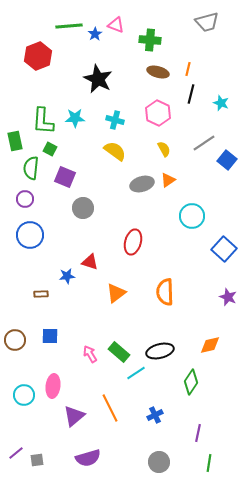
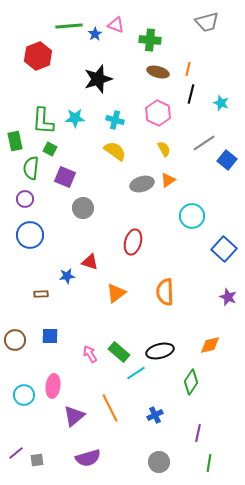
black star at (98, 79): rotated 28 degrees clockwise
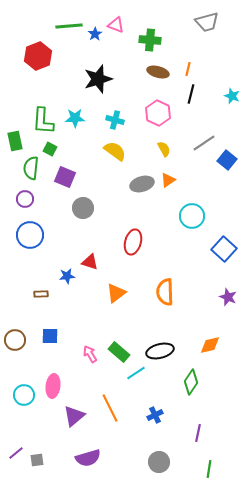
cyan star at (221, 103): moved 11 px right, 7 px up
green line at (209, 463): moved 6 px down
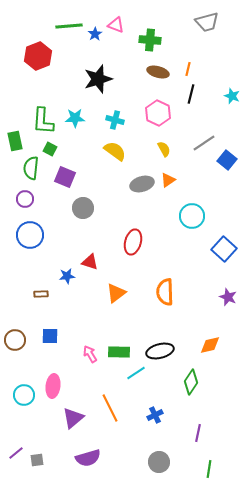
green rectangle at (119, 352): rotated 40 degrees counterclockwise
purple triangle at (74, 416): moved 1 px left, 2 px down
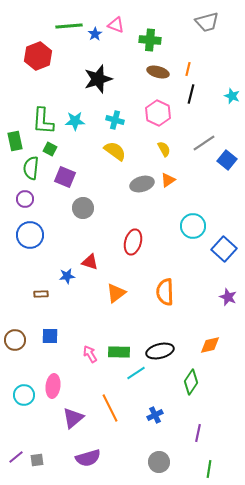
cyan star at (75, 118): moved 3 px down
cyan circle at (192, 216): moved 1 px right, 10 px down
purple line at (16, 453): moved 4 px down
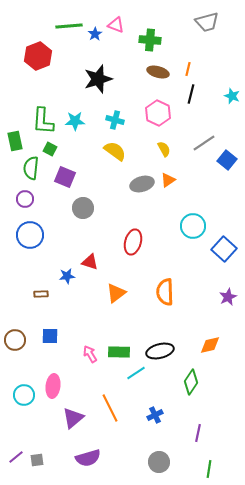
purple star at (228, 297): rotated 24 degrees clockwise
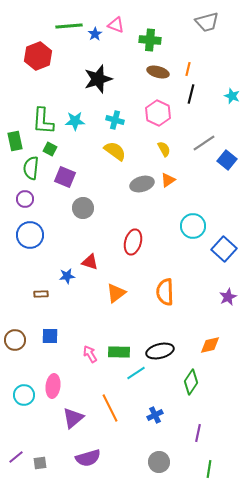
gray square at (37, 460): moved 3 px right, 3 px down
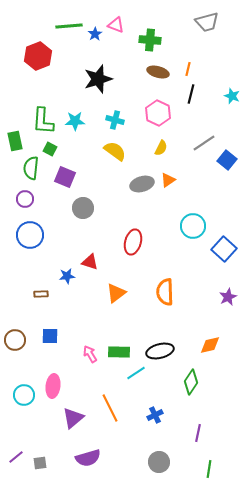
yellow semicircle at (164, 149): moved 3 px left, 1 px up; rotated 56 degrees clockwise
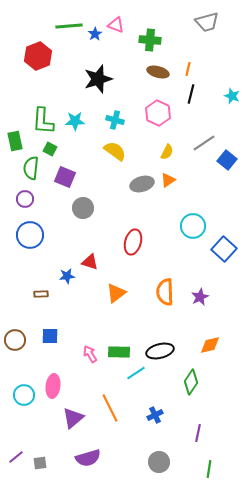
yellow semicircle at (161, 148): moved 6 px right, 4 px down
purple star at (228, 297): moved 28 px left
